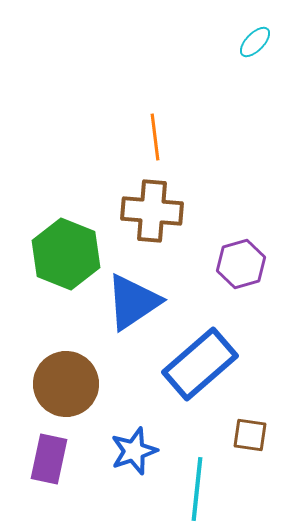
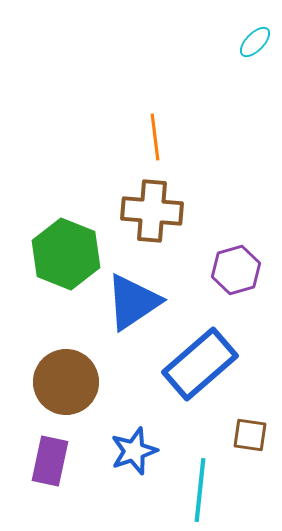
purple hexagon: moved 5 px left, 6 px down
brown circle: moved 2 px up
purple rectangle: moved 1 px right, 2 px down
cyan line: moved 3 px right, 1 px down
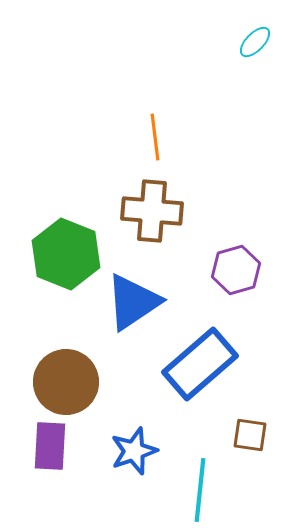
purple rectangle: moved 15 px up; rotated 9 degrees counterclockwise
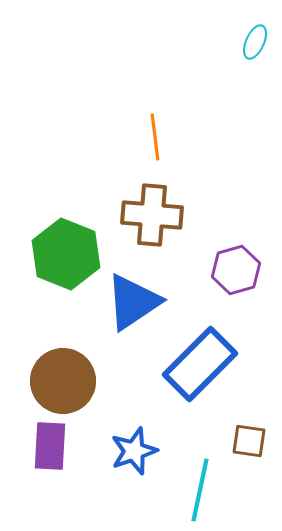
cyan ellipse: rotated 20 degrees counterclockwise
brown cross: moved 4 px down
blue rectangle: rotated 4 degrees counterclockwise
brown circle: moved 3 px left, 1 px up
brown square: moved 1 px left, 6 px down
cyan line: rotated 6 degrees clockwise
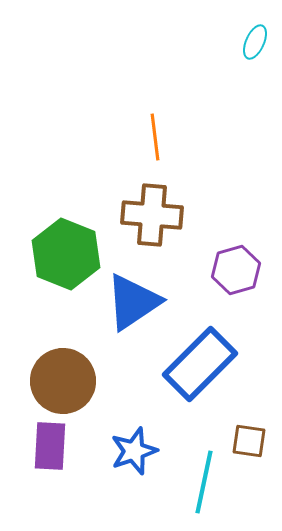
cyan line: moved 4 px right, 8 px up
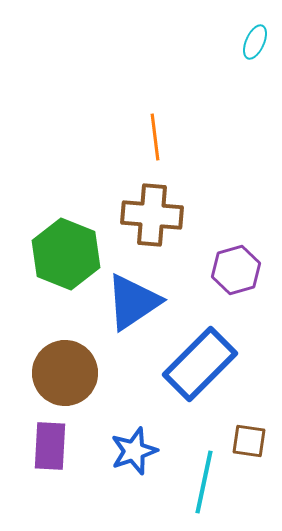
brown circle: moved 2 px right, 8 px up
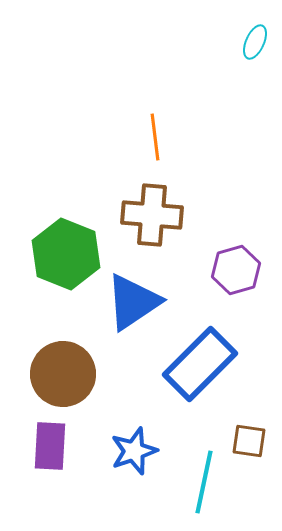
brown circle: moved 2 px left, 1 px down
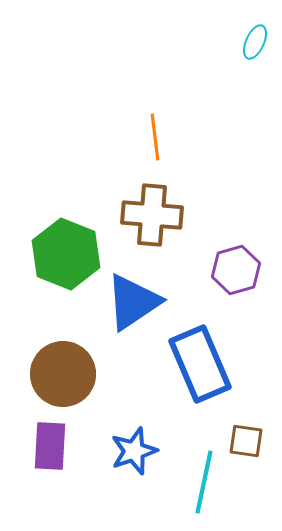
blue rectangle: rotated 68 degrees counterclockwise
brown square: moved 3 px left
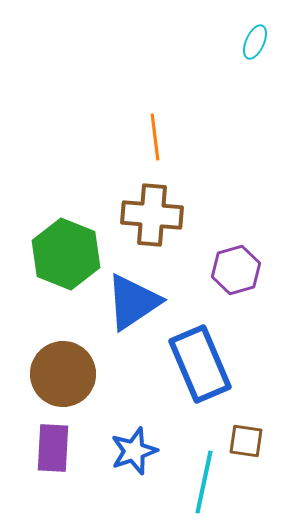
purple rectangle: moved 3 px right, 2 px down
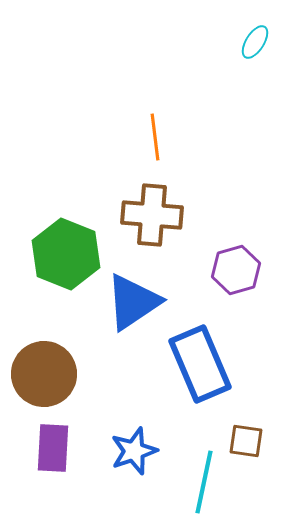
cyan ellipse: rotated 8 degrees clockwise
brown circle: moved 19 px left
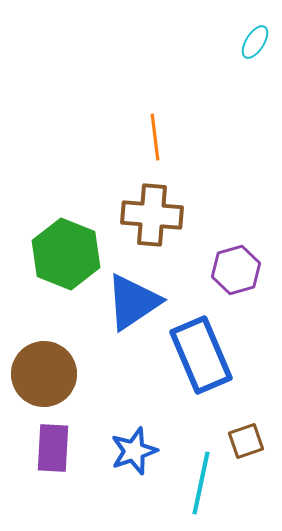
blue rectangle: moved 1 px right, 9 px up
brown square: rotated 27 degrees counterclockwise
cyan line: moved 3 px left, 1 px down
